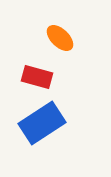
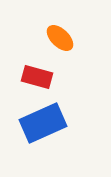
blue rectangle: moved 1 px right; rotated 9 degrees clockwise
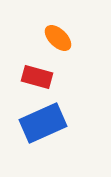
orange ellipse: moved 2 px left
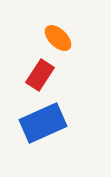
red rectangle: moved 3 px right, 2 px up; rotated 72 degrees counterclockwise
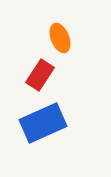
orange ellipse: moved 2 px right; rotated 24 degrees clockwise
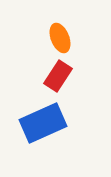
red rectangle: moved 18 px right, 1 px down
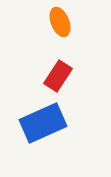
orange ellipse: moved 16 px up
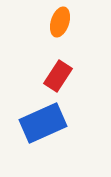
orange ellipse: rotated 40 degrees clockwise
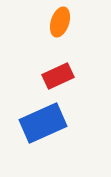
red rectangle: rotated 32 degrees clockwise
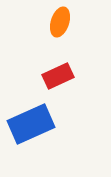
blue rectangle: moved 12 px left, 1 px down
